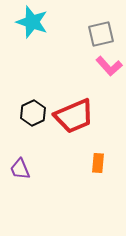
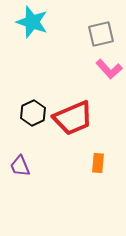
pink L-shape: moved 3 px down
red trapezoid: moved 1 px left, 2 px down
purple trapezoid: moved 3 px up
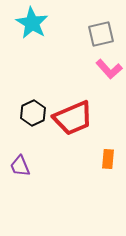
cyan star: moved 1 px down; rotated 12 degrees clockwise
orange rectangle: moved 10 px right, 4 px up
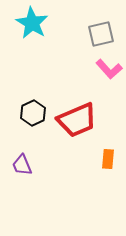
red trapezoid: moved 4 px right, 2 px down
purple trapezoid: moved 2 px right, 1 px up
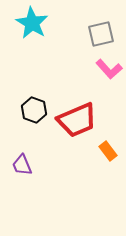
black hexagon: moved 1 px right, 3 px up; rotated 15 degrees counterclockwise
orange rectangle: moved 8 px up; rotated 42 degrees counterclockwise
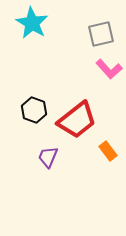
red trapezoid: rotated 15 degrees counterclockwise
purple trapezoid: moved 26 px right, 8 px up; rotated 45 degrees clockwise
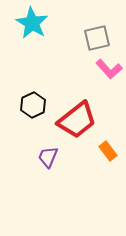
gray square: moved 4 px left, 4 px down
black hexagon: moved 1 px left, 5 px up; rotated 15 degrees clockwise
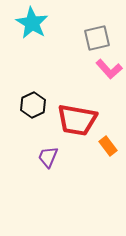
red trapezoid: rotated 48 degrees clockwise
orange rectangle: moved 5 px up
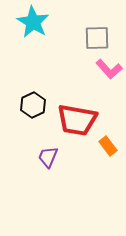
cyan star: moved 1 px right, 1 px up
gray square: rotated 12 degrees clockwise
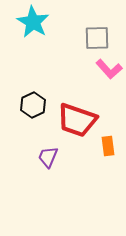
red trapezoid: rotated 9 degrees clockwise
orange rectangle: rotated 30 degrees clockwise
